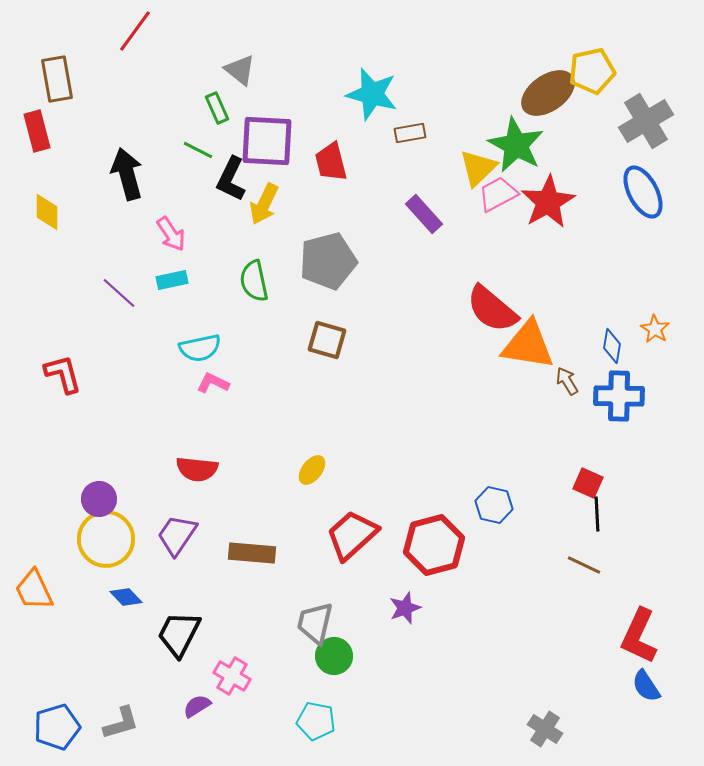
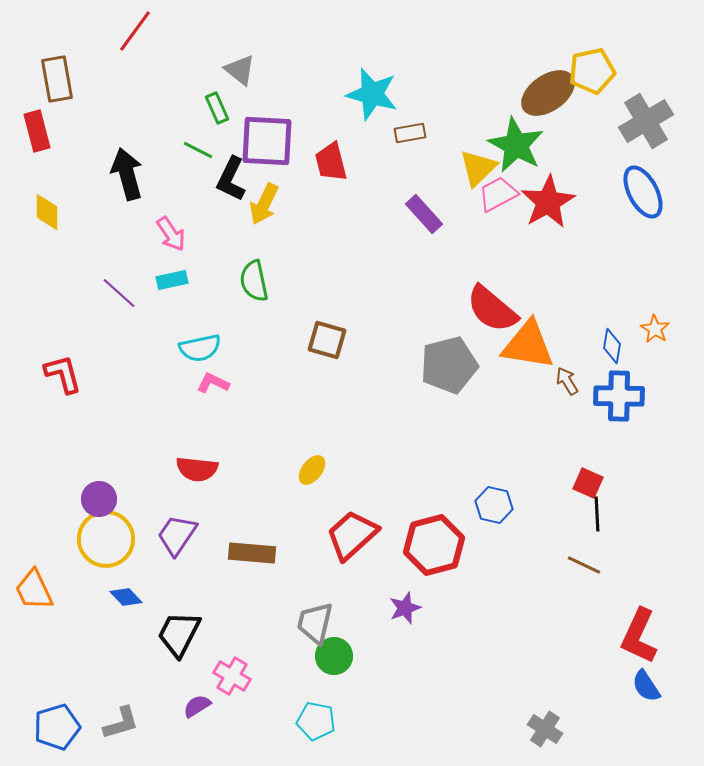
gray pentagon at (328, 261): moved 121 px right, 104 px down
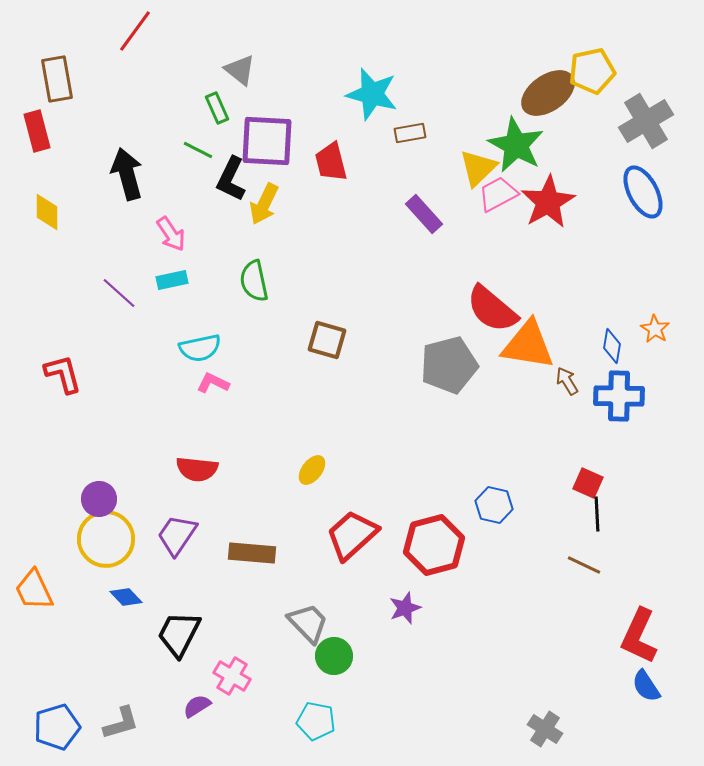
gray trapezoid at (315, 623): moved 7 px left; rotated 123 degrees clockwise
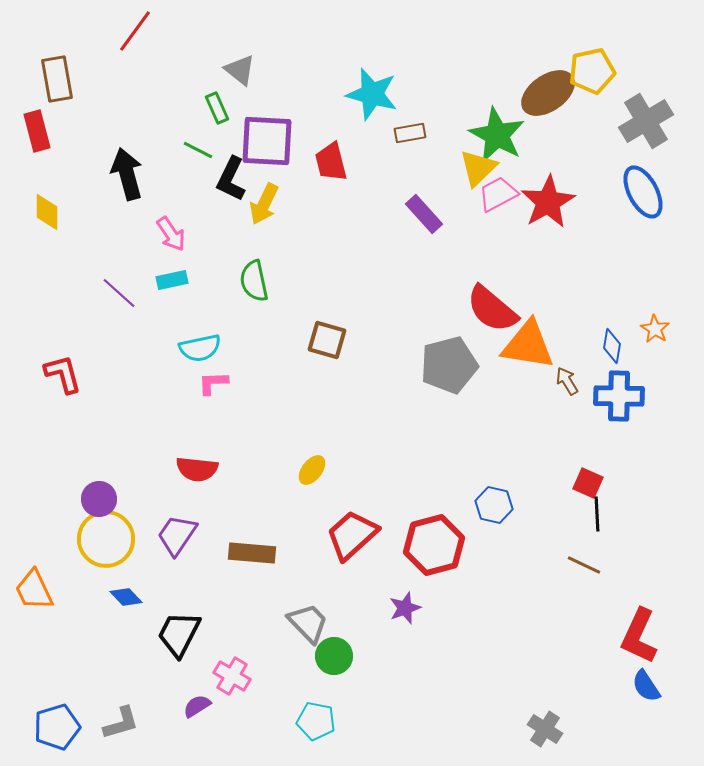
green star at (516, 145): moved 19 px left, 10 px up
pink L-shape at (213, 383): rotated 28 degrees counterclockwise
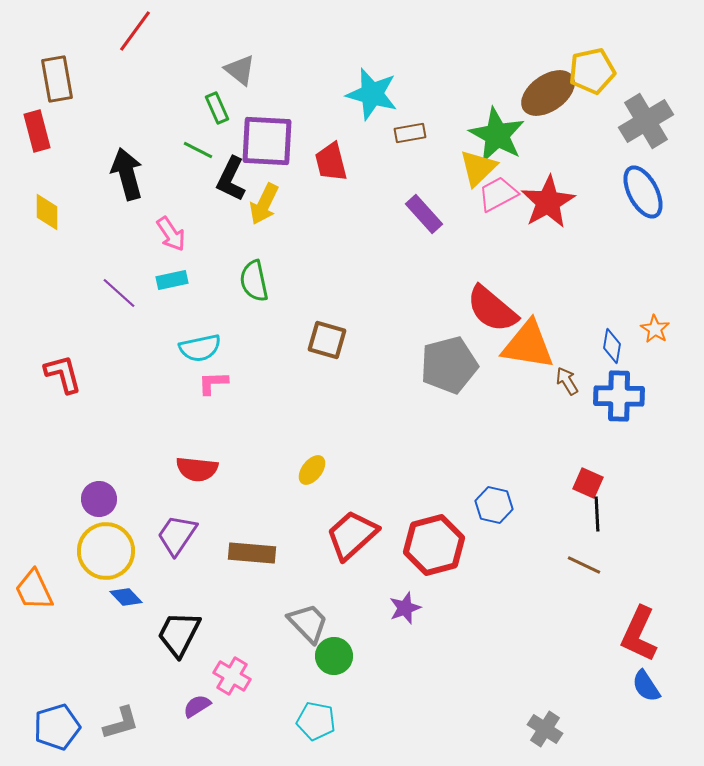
yellow circle at (106, 539): moved 12 px down
red L-shape at (639, 636): moved 2 px up
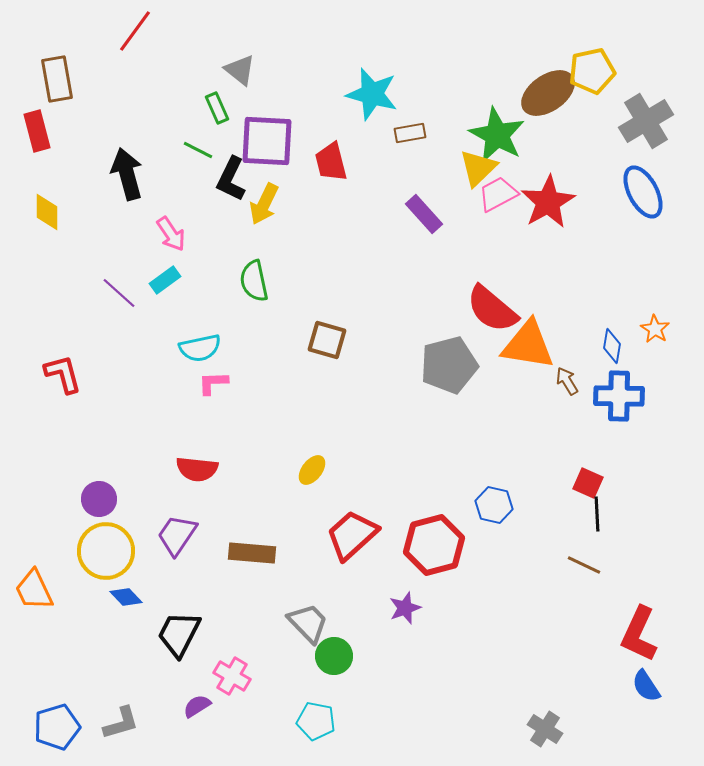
cyan rectangle at (172, 280): moved 7 px left; rotated 24 degrees counterclockwise
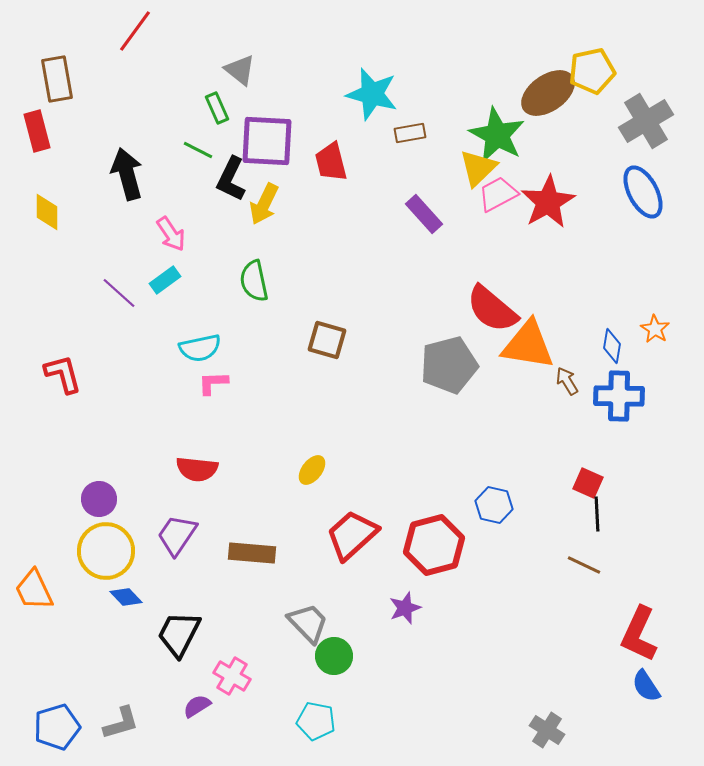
gray cross at (545, 729): moved 2 px right, 1 px down
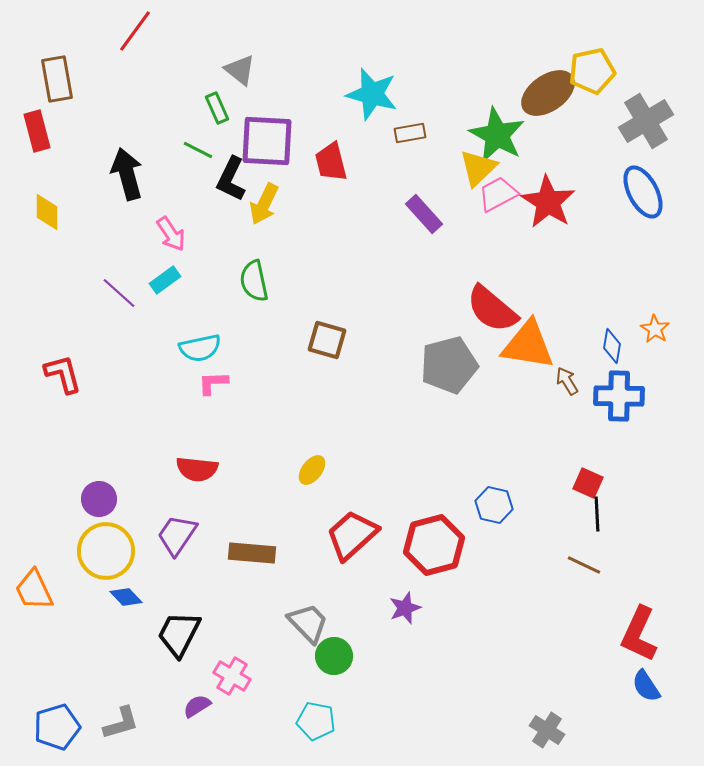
red star at (548, 202): rotated 10 degrees counterclockwise
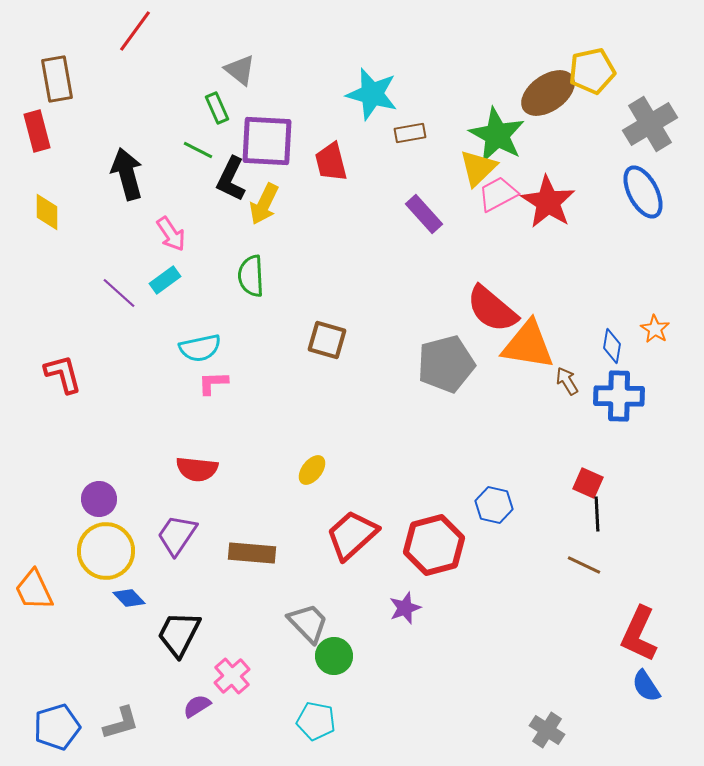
gray cross at (646, 121): moved 4 px right, 3 px down
green semicircle at (254, 281): moved 3 px left, 5 px up; rotated 9 degrees clockwise
gray pentagon at (449, 365): moved 3 px left, 1 px up
blue diamond at (126, 597): moved 3 px right, 1 px down
pink cross at (232, 676): rotated 18 degrees clockwise
